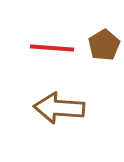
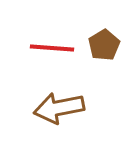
brown arrow: rotated 15 degrees counterclockwise
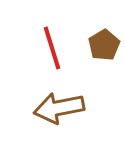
red line: rotated 69 degrees clockwise
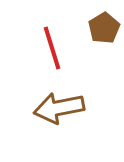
brown pentagon: moved 17 px up
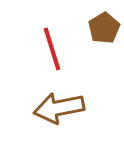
red line: moved 1 px down
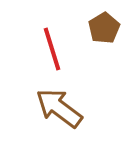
brown arrow: rotated 48 degrees clockwise
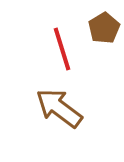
red line: moved 10 px right
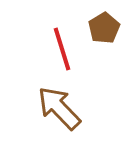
brown arrow: rotated 9 degrees clockwise
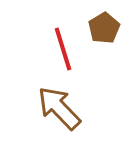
red line: moved 1 px right
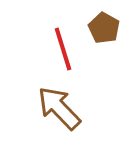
brown pentagon: rotated 12 degrees counterclockwise
